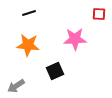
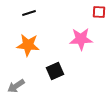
red square: moved 2 px up
pink star: moved 6 px right
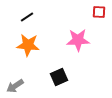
black line: moved 2 px left, 4 px down; rotated 16 degrees counterclockwise
pink star: moved 3 px left, 1 px down
black square: moved 4 px right, 6 px down
gray arrow: moved 1 px left
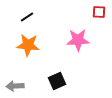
black square: moved 2 px left, 4 px down
gray arrow: rotated 30 degrees clockwise
